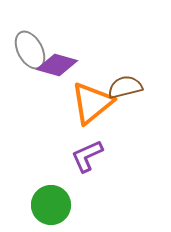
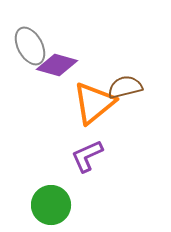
gray ellipse: moved 4 px up
orange triangle: moved 2 px right
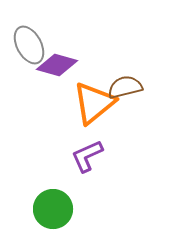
gray ellipse: moved 1 px left, 1 px up
green circle: moved 2 px right, 4 px down
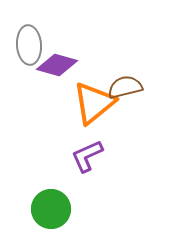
gray ellipse: rotated 24 degrees clockwise
green circle: moved 2 px left
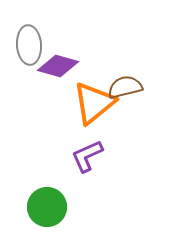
purple diamond: moved 1 px right, 1 px down
green circle: moved 4 px left, 2 px up
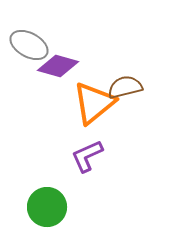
gray ellipse: rotated 57 degrees counterclockwise
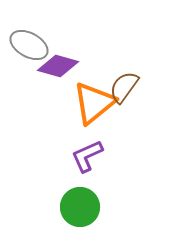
brown semicircle: moved 1 px left; rotated 40 degrees counterclockwise
green circle: moved 33 px right
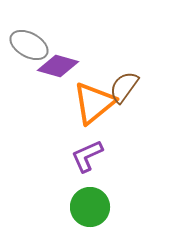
green circle: moved 10 px right
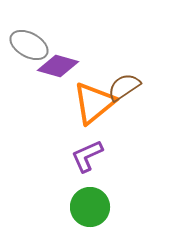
brown semicircle: rotated 20 degrees clockwise
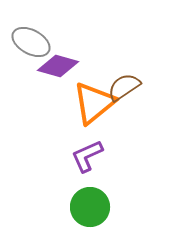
gray ellipse: moved 2 px right, 3 px up
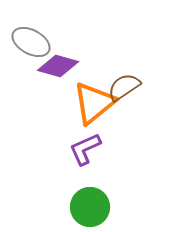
purple L-shape: moved 2 px left, 7 px up
